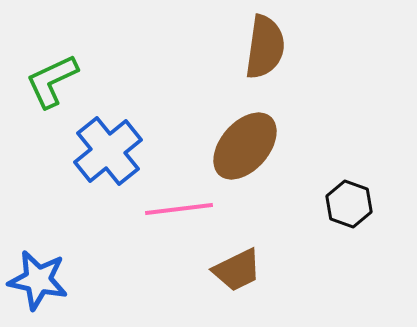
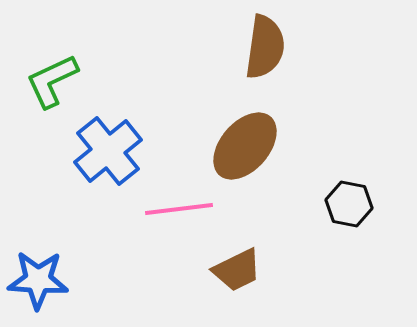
black hexagon: rotated 9 degrees counterclockwise
blue star: rotated 8 degrees counterclockwise
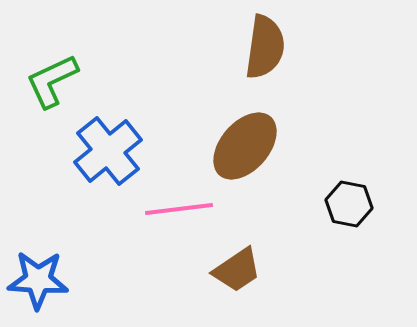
brown trapezoid: rotated 8 degrees counterclockwise
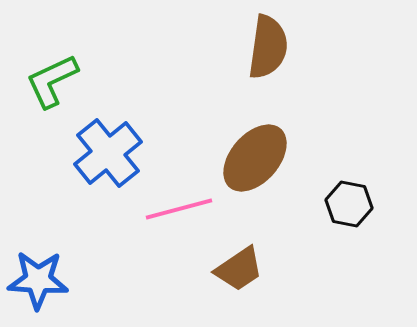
brown semicircle: moved 3 px right
brown ellipse: moved 10 px right, 12 px down
blue cross: moved 2 px down
pink line: rotated 8 degrees counterclockwise
brown trapezoid: moved 2 px right, 1 px up
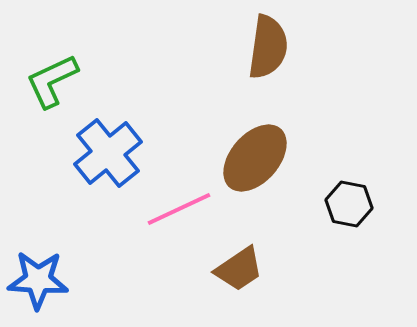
pink line: rotated 10 degrees counterclockwise
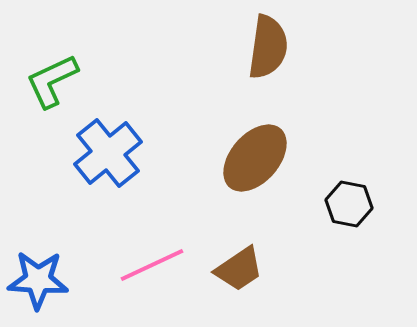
pink line: moved 27 px left, 56 px down
